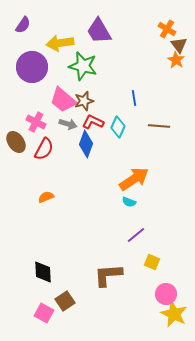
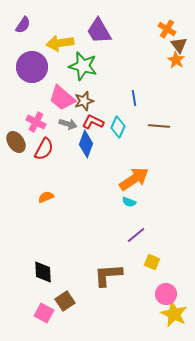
pink trapezoid: moved 1 px left, 2 px up
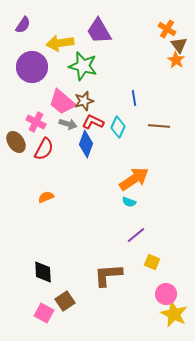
pink trapezoid: moved 4 px down
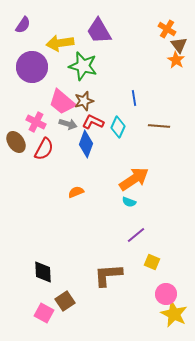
orange semicircle: moved 30 px right, 5 px up
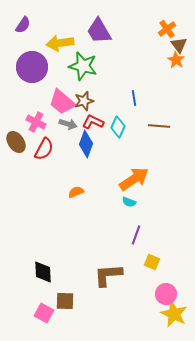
orange cross: rotated 24 degrees clockwise
purple line: rotated 30 degrees counterclockwise
brown square: rotated 36 degrees clockwise
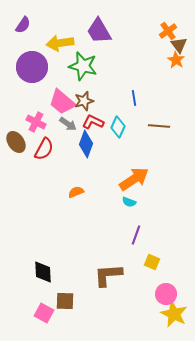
orange cross: moved 1 px right, 2 px down
gray arrow: rotated 18 degrees clockwise
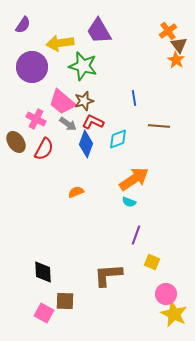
pink cross: moved 3 px up
cyan diamond: moved 12 px down; rotated 45 degrees clockwise
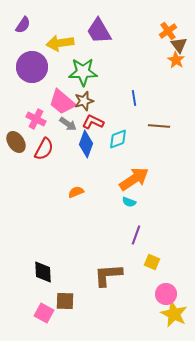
green star: moved 6 px down; rotated 16 degrees counterclockwise
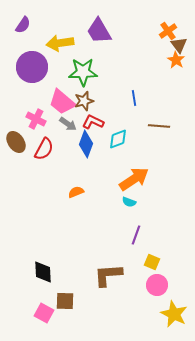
pink circle: moved 9 px left, 9 px up
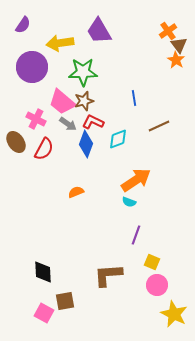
brown line: rotated 30 degrees counterclockwise
orange arrow: moved 2 px right, 1 px down
brown square: rotated 12 degrees counterclockwise
